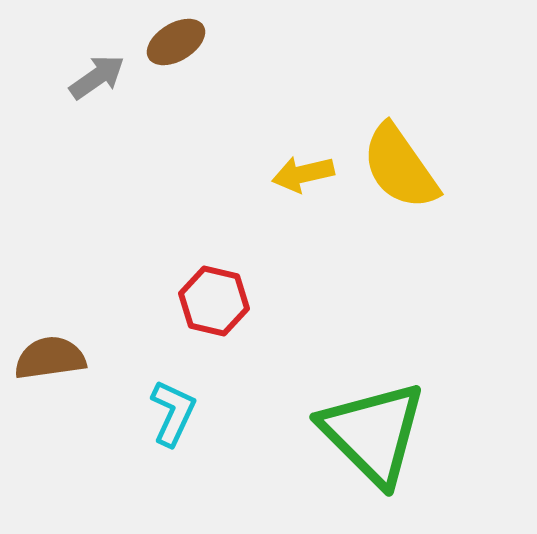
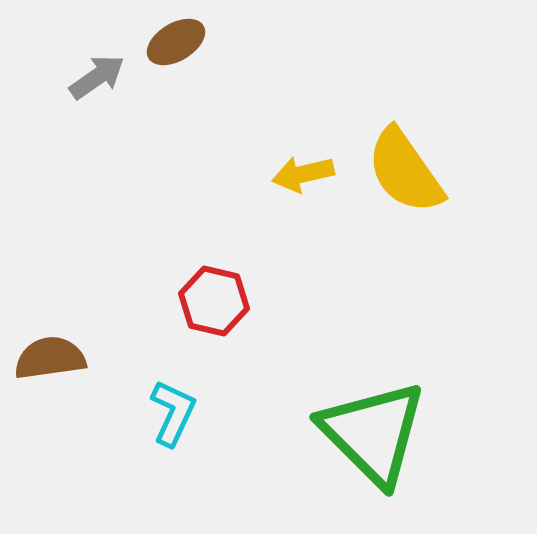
yellow semicircle: moved 5 px right, 4 px down
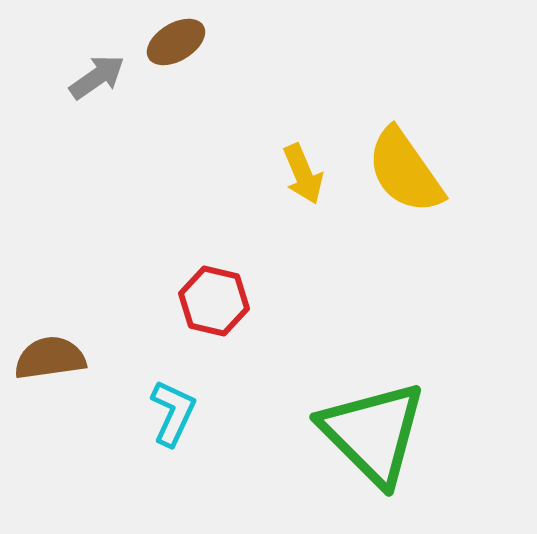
yellow arrow: rotated 100 degrees counterclockwise
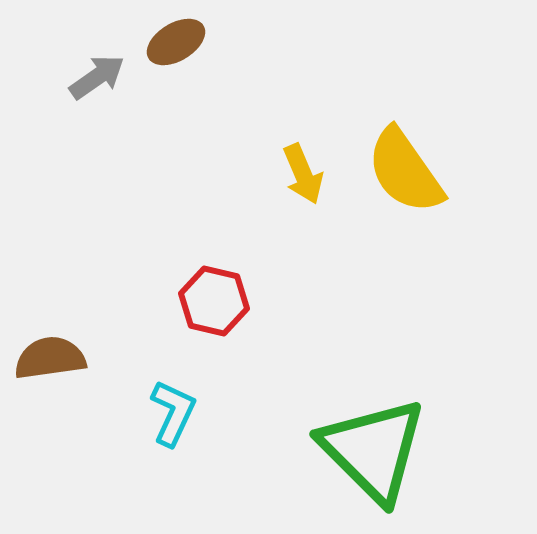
green triangle: moved 17 px down
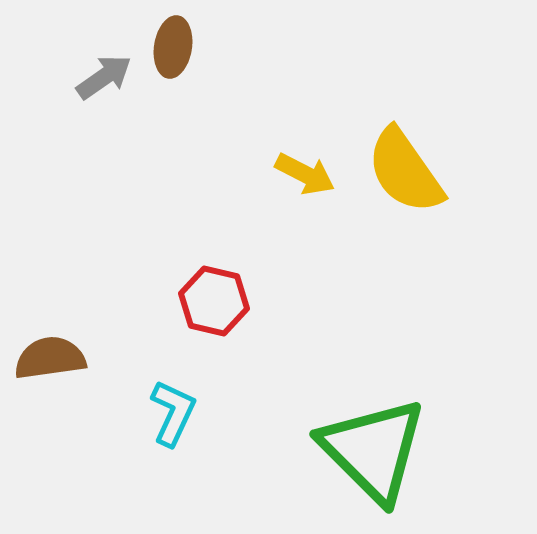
brown ellipse: moved 3 px left, 5 px down; rotated 50 degrees counterclockwise
gray arrow: moved 7 px right
yellow arrow: moved 2 px right; rotated 40 degrees counterclockwise
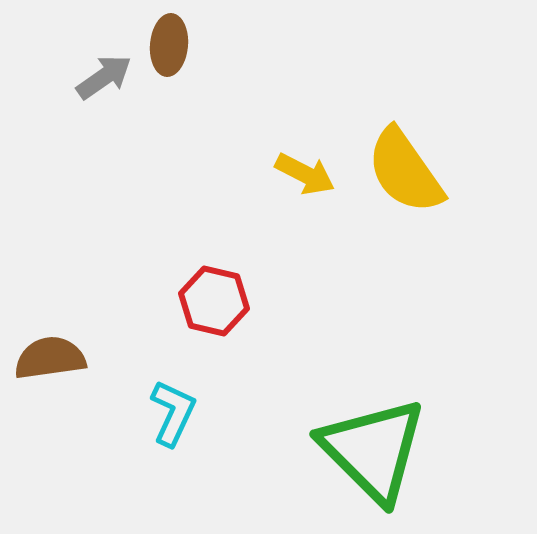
brown ellipse: moved 4 px left, 2 px up; rotated 4 degrees counterclockwise
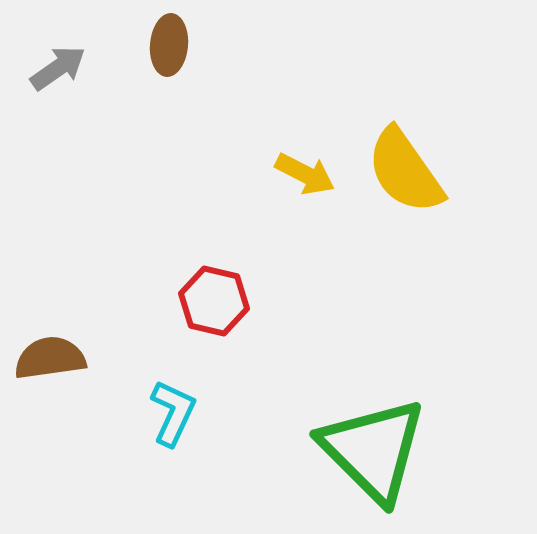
gray arrow: moved 46 px left, 9 px up
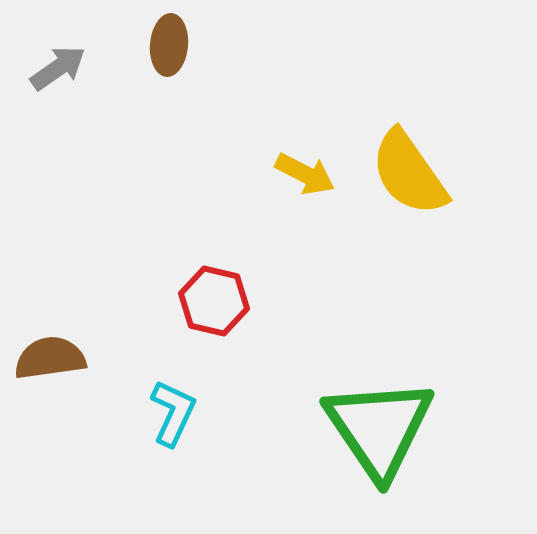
yellow semicircle: moved 4 px right, 2 px down
green triangle: moved 6 px right, 22 px up; rotated 11 degrees clockwise
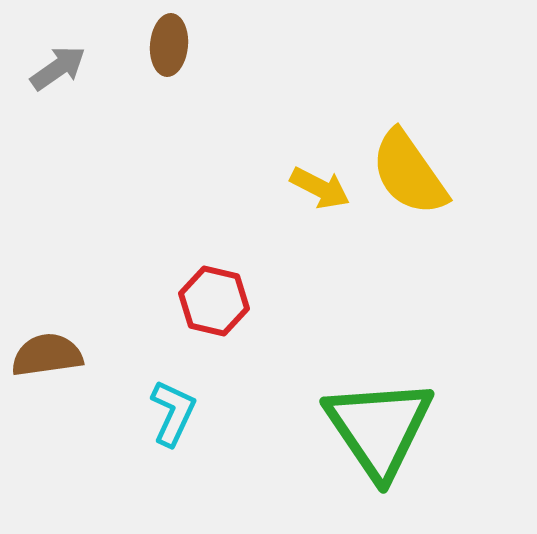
yellow arrow: moved 15 px right, 14 px down
brown semicircle: moved 3 px left, 3 px up
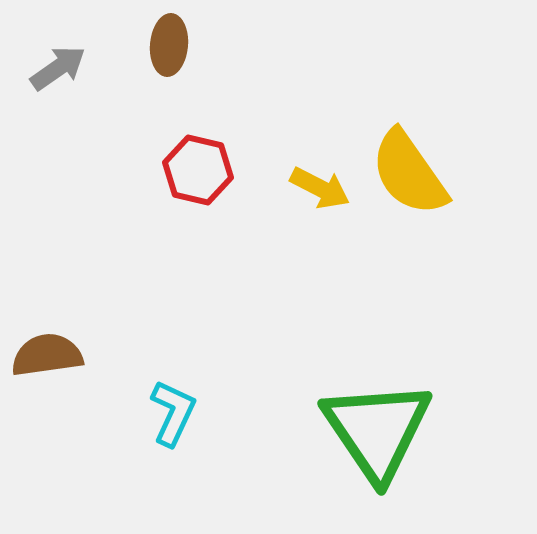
red hexagon: moved 16 px left, 131 px up
green triangle: moved 2 px left, 2 px down
